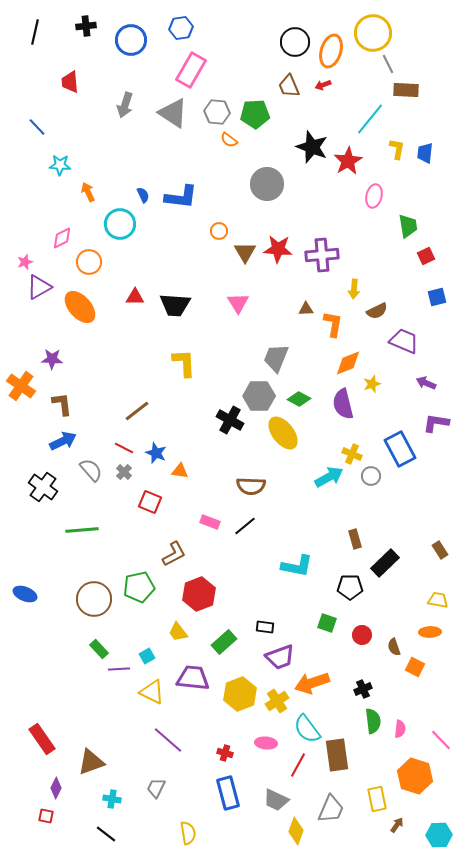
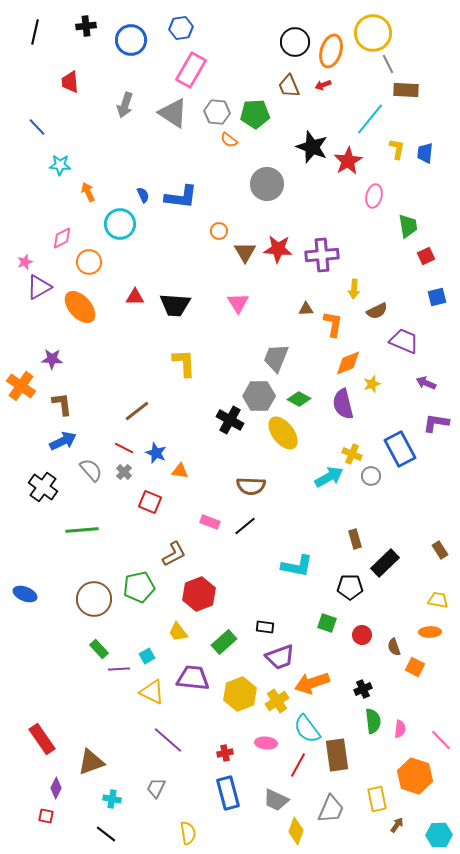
red cross at (225, 753): rotated 28 degrees counterclockwise
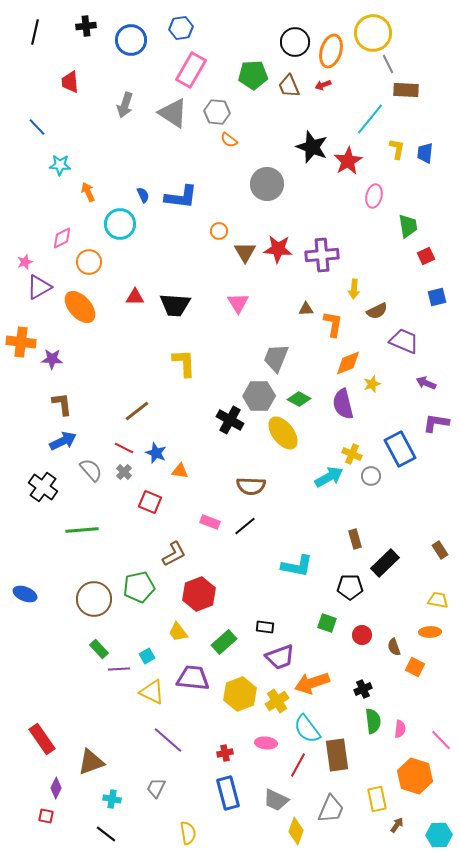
green pentagon at (255, 114): moved 2 px left, 39 px up
orange cross at (21, 386): moved 44 px up; rotated 28 degrees counterclockwise
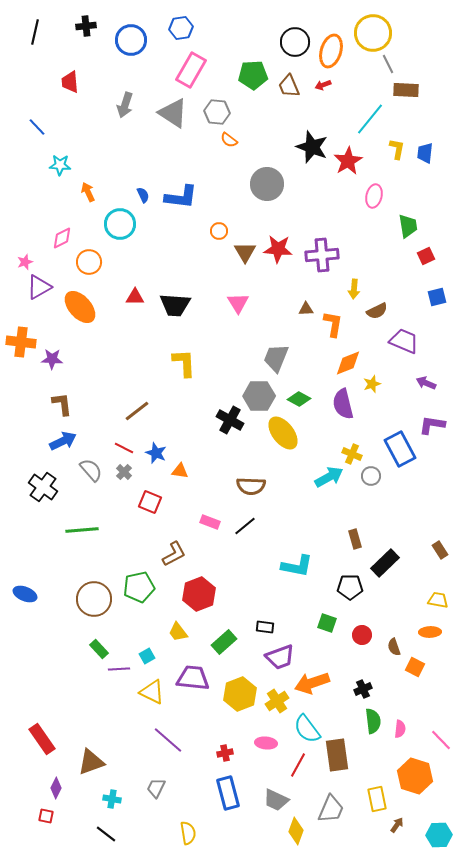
purple L-shape at (436, 423): moved 4 px left, 2 px down
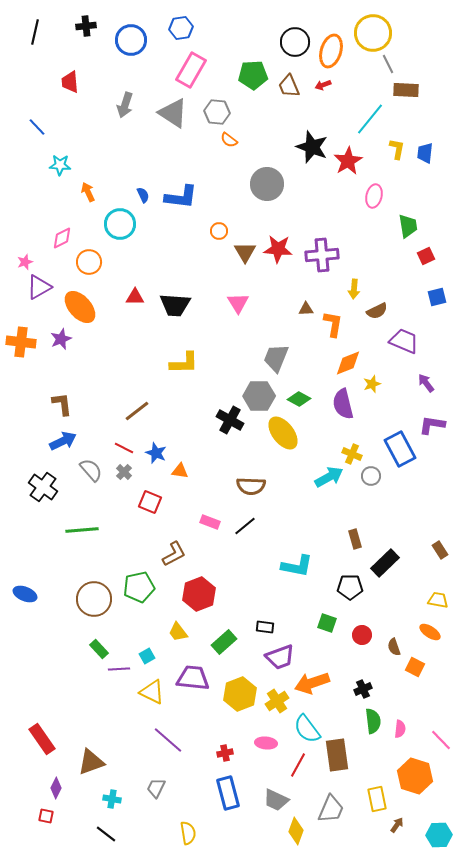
purple star at (52, 359): moved 9 px right, 20 px up; rotated 25 degrees counterclockwise
yellow L-shape at (184, 363): rotated 92 degrees clockwise
purple arrow at (426, 383): rotated 30 degrees clockwise
orange ellipse at (430, 632): rotated 35 degrees clockwise
